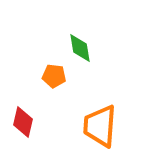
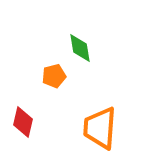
orange pentagon: rotated 20 degrees counterclockwise
orange trapezoid: moved 2 px down
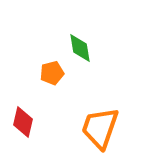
orange pentagon: moved 2 px left, 3 px up
orange trapezoid: rotated 15 degrees clockwise
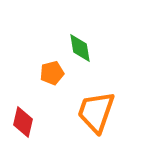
orange trapezoid: moved 4 px left, 16 px up
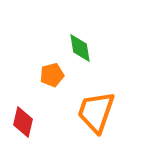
orange pentagon: moved 2 px down
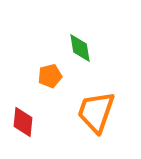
orange pentagon: moved 2 px left, 1 px down
red diamond: rotated 8 degrees counterclockwise
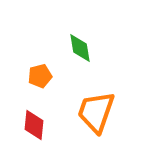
orange pentagon: moved 10 px left
red diamond: moved 11 px right, 3 px down
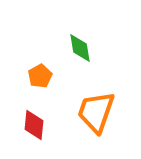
orange pentagon: rotated 15 degrees counterclockwise
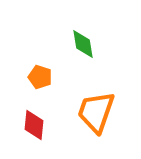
green diamond: moved 3 px right, 4 px up
orange pentagon: moved 1 px down; rotated 25 degrees counterclockwise
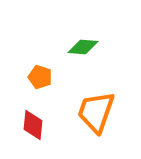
green diamond: moved 3 px down; rotated 76 degrees counterclockwise
red diamond: moved 1 px left
